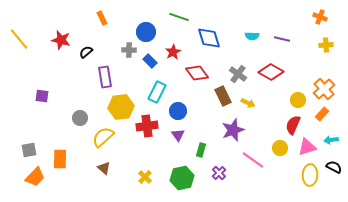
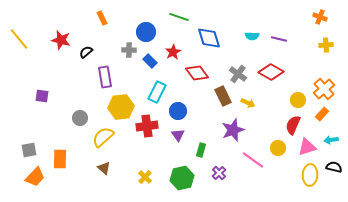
purple line at (282, 39): moved 3 px left
yellow circle at (280, 148): moved 2 px left
black semicircle at (334, 167): rotated 14 degrees counterclockwise
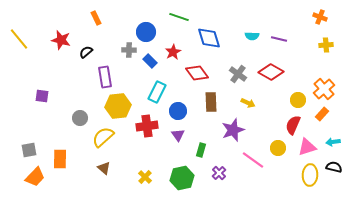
orange rectangle at (102, 18): moved 6 px left
brown rectangle at (223, 96): moved 12 px left, 6 px down; rotated 24 degrees clockwise
yellow hexagon at (121, 107): moved 3 px left, 1 px up
cyan arrow at (331, 140): moved 2 px right, 2 px down
